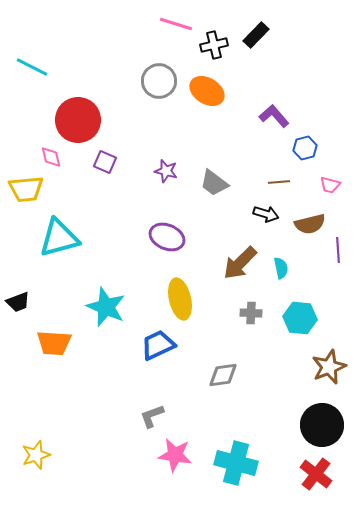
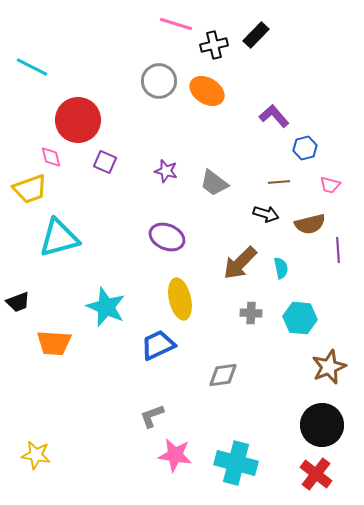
yellow trapezoid: moved 4 px right; rotated 15 degrees counterclockwise
yellow star: rotated 28 degrees clockwise
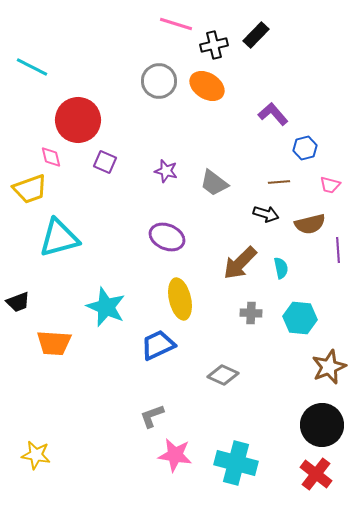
orange ellipse: moved 5 px up
purple L-shape: moved 1 px left, 2 px up
gray diamond: rotated 32 degrees clockwise
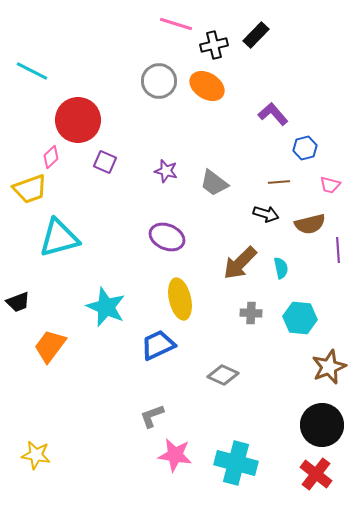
cyan line: moved 4 px down
pink diamond: rotated 60 degrees clockwise
orange trapezoid: moved 4 px left, 3 px down; rotated 123 degrees clockwise
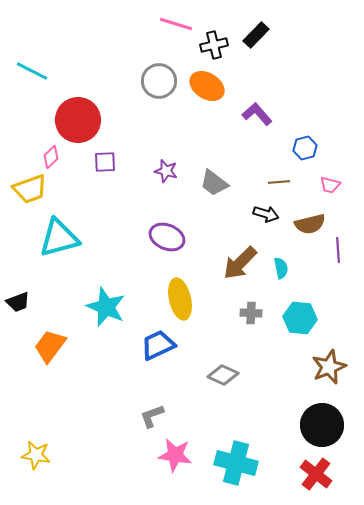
purple L-shape: moved 16 px left
purple square: rotated 25 degrees counterclockwise
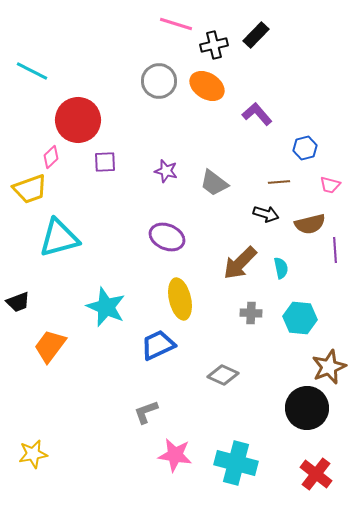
purple line: moved 3 px left
gray L-shape: moved 6 px left, 4 px up
black circle: moved 15 px left, 17 px up
yellow star: moved 3 px left, 1 px up; rotated 20 degrees counterclockwise
